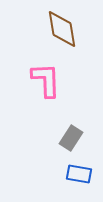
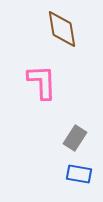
pink L-shape: moved 4 px left, 2 px down
gray rectangle: moved 4 px right
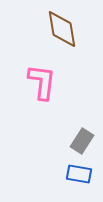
pink L-shape: rotated 9 degrees clockwise
gray rectangle: moved 7 px right, 3 px down
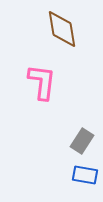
blue rectangle: moved 6 px right, 1 px down
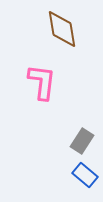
blue rectangle: rotated 30 degrees clockwise
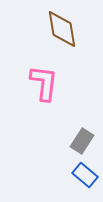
pink L-shape: moved 2 px right, 1 px down
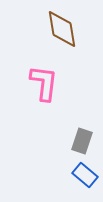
gray rectangle: rotated 15 degrees counterclockwise
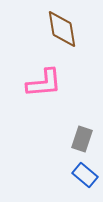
pink L-shape: rotated 78 degrees clockwise
gray rectangle: moved 2 px up
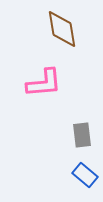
gray rectangle: moved 4 px up; rotated 25 degrees counterclockwise
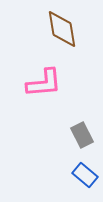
gray rectangle: rotated 20 degrees counterclockwise
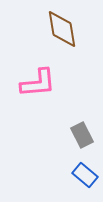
pink L-shape: moved 6 px left
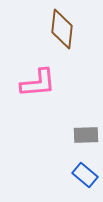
brown diamond: rotated 15 degrees clockwise
gray rectangle: moved 4 px right; rotated 65 degrees counterclockwise
